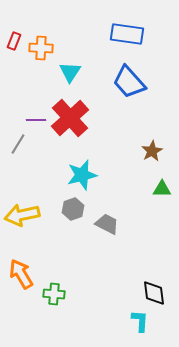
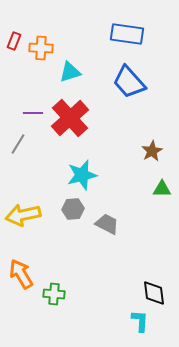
cyan triangle: rotated 40 degrees clockwise
purple line: moved 3 px left, 7 px up
gray hexagon: rotated 15 degrees clockwise
yellow arrow: moved 1 px right
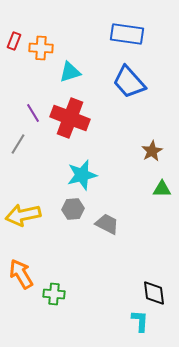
purple line: rotated 60 degrees clockwise
red cross: rotated 27 degrees counterclockwise
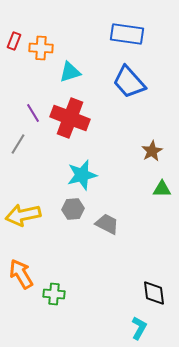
cyan L-shape: moved 1 px left, 7 px down; rotated 25 degrees clockwise
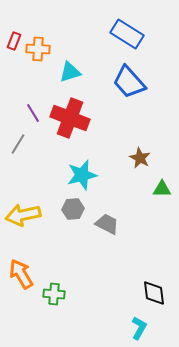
blue rectangle: rotated 24 degrees clockwise
orange cross: moved 3 px left, 1 px down
brown star: moved 12 px left, 7 px down; rotated 15 degrees counterclockwise
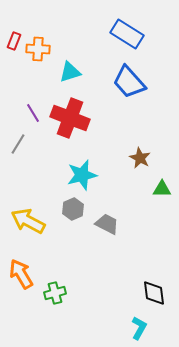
gray hexagon: rotated 20 degrees counterclockwise
yellow arrow: moved 5 px right, 6 px down; rotated 40 degrees clockwise
green cross: moved 1 px right, 1 px up; rotated 20 degrees counterclockwise
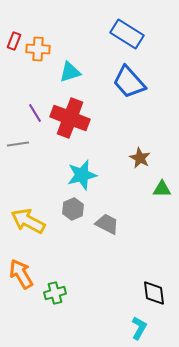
purple line: moved 2 px right
gray line: rotated 50 degrees clockwise
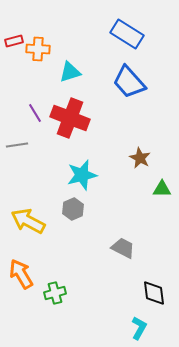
red rectangle: rotated 54 degrees clockwise
gray line: moved 1 px left, 1 px down
gray trapezoid: moved 16 px right, 24 px down
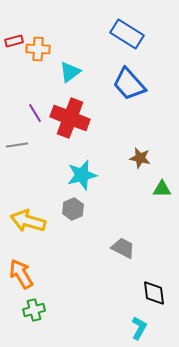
cyan triangle: rotated 20 degrees counterclockwise
blue trapezoid: moved 2 px down
brown star: rotated 15 degrees counterclockwise
yellow arrow: rotated 12 degrees counterclockwise
green cross: moved 21 px left, 17 px down
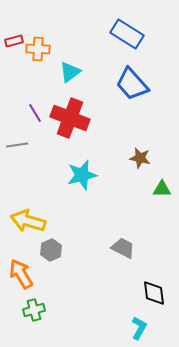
blue trapezoid: moved 3 px right
gray hexagon: moved 22 px left, 41 px down
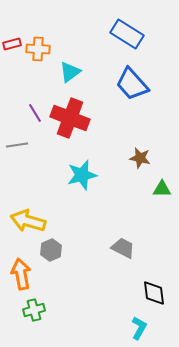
red rectangle: moved 2 px left, 3 px down
orange arrow: rotated 20 degrees clockwise
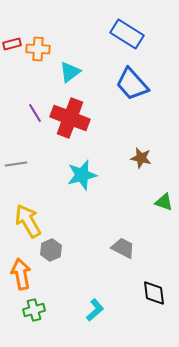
gray line: moved 1 px left, 19 px down
brown star: moved 1 px right
green triangle: moved 2 px right, 13 px down; rotated 18 degrees clockwise
yellow arrow: rotated 44 degrees clockwise
cyan L-shape: moved 44 px left, 18 px up; rotated 20 degrees clockwise
